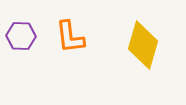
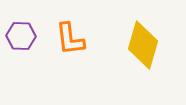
orange L-shape: moved 2 px down
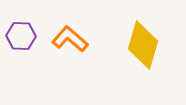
orange L-shape: rotated 138 degrees clockwise
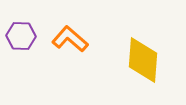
yellow diamond: moved 15 px down; rotated 12 degrees counterclockwise
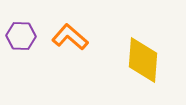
orange L-shape: moved 2 px up
